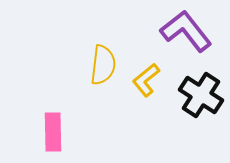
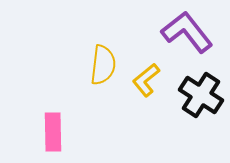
purple L-shape: moved 1 px right, 1 px down
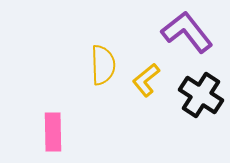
yellow semicircle: rotated 9 degrees counterclockwise
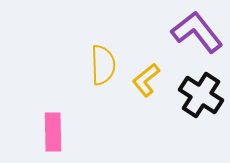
purple L-shape: moved 10 px right
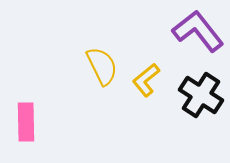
purple L-shape: moved 1 px right, 1 px up
yellow semicircle: moved 1 px left, 1 px down; rotated 24 degrees counterclockwise
pink rectangle: moved 27 px left, 10 px up
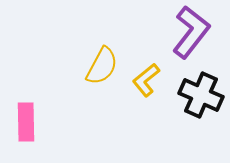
purple L-shape: moved 7 px left, 1 px down; rotated 76 degrees clockwise
yellow semicircle: rotated 54 degrees clockwise
black cross: rotated 9 degrees counterclockwise
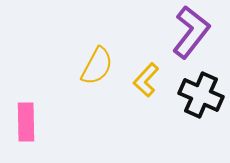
yellow semicircle: moved 5 px left
yellow L-shape: rotated 8 degrees counterclockwise
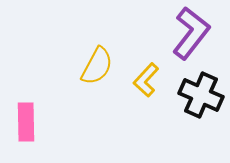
purple L-shape: moved 1 px down
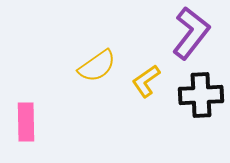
yellow semicircle: rotated 27 degrees clockwise
yellow L-shape: moved 1 px down; rotated 12 degrees clockwise
black cross: rotated 27 degrees counterclockwise
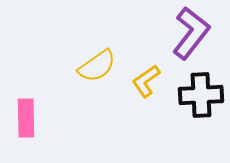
pink rectangle: moved 4 px up
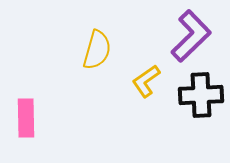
purple L-shape: moved 3 px down; rotated 8 degrees clockwise
yellow semicircle: moved 16 px up; rotated 39 degrees counterclockwise
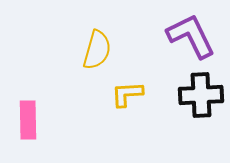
purple L-shape: rotated 72 degrees counterclockwise
yellow L-shape: moved 19 px left, 13 px down; rotated 32 degrees clockwise
pink rectangle: moved 2 px right, 2 px down
